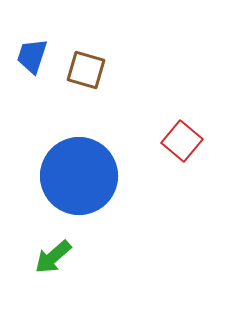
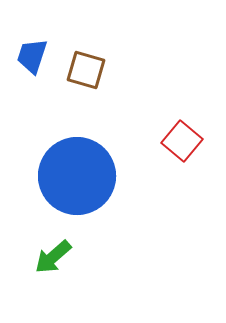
blue circle: moved 2 px left
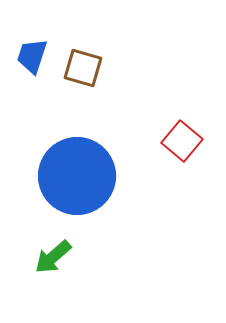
brown square: moved 3 px left, 2 px up
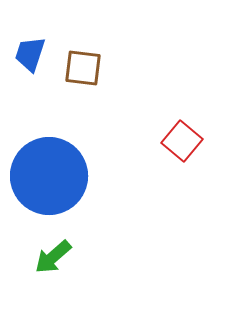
blue trapezoid: moved 2 px left, 2 px up
brown square: rotated 9 degrees counterclockwise
blue circle: moved 28 px left
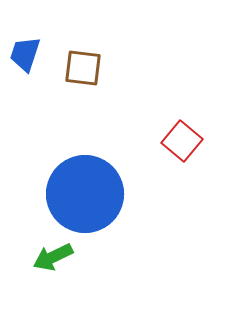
blue trapezoid: moved 5 px left
blue circle: moved 36 px right, 18 px down
green arrow: rotated 15 degrees clockwise
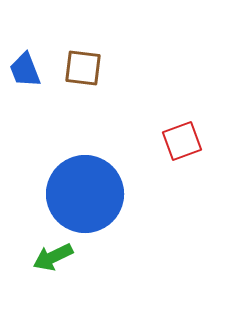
blue trapezoid: moved 16 px down; rotated 39 degrees counterclockwise
red square: rotated 30 degrees clockwise
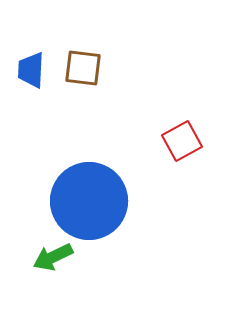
blue trapezoid: moved 6 px right; rotated 24 degrees clockwise
red square: rotated 9 degrees counterclockwise
blue circle: moved 4 px right, 7 px down
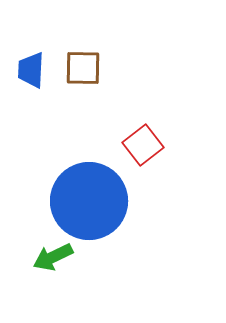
brown square: rotated 6 degrees counterclockwise
red square: moved 39 px left, 4 px down; rotated 9 degrees counterclockwise
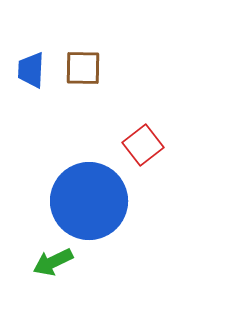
green arrow: moved 5 px down
